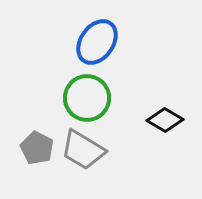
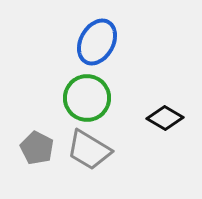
blue ellipse: rotated 6 degrees counterclockwise
black diamond: moved 2 px up
gray trapezoid: moved 6 px right
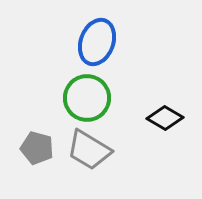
blue ellipse: rotated 9 degrees counterclockwise
gray pentagon: rotated 12 degrees counterclockwise
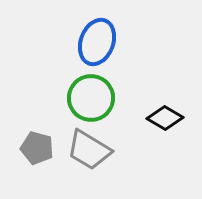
green circle: moved 4 px right
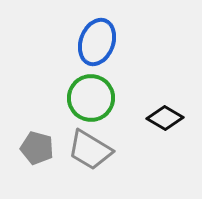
gray trapezoid: moved 1 px right
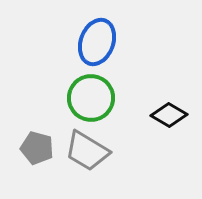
black diamond: moved 4 px right, 3 px up
gray trapezoid: moved 3 px left, 1 px down
